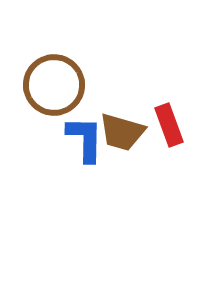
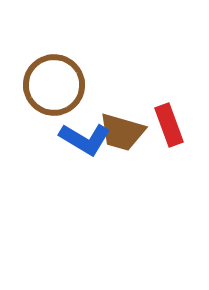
blue L-shape: rotated 120 degrees clockwise
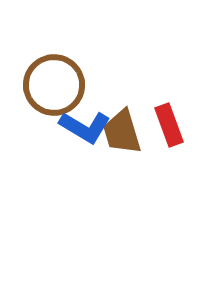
brown trapezoid: rotated 57 degrees clockwise
blue L-shape: moved 12 px up
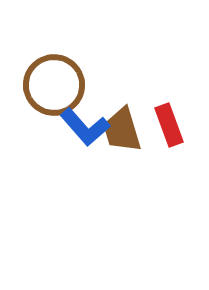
blue L-shape: rotated 18 degrees clockwise
brown trapezoid: moved 2 px up
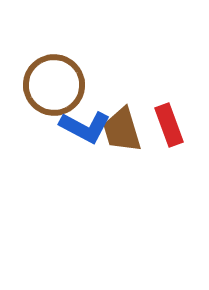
blue L-shape: rotated 21 degrees counterclockwise
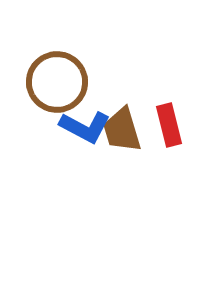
brown circle: moved 3 px right, 3 px up
red rectangle: rotated 6 degrees clockwise
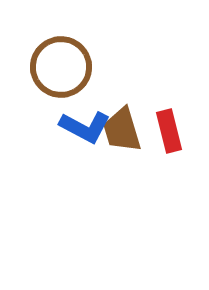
brown circle: moved 4 px right, 15 px up
red rectangle: moved 6 px down
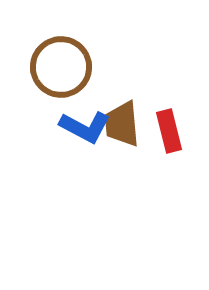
brown trapezoid: moved 6 px up; rotated 12 degrees clockwise
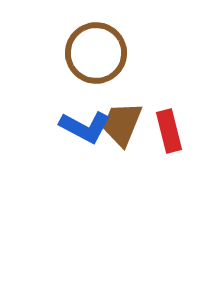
brown circle: moved 35 px right, 14 px up
brown trapezoid: rotated 27 degrees clockwise
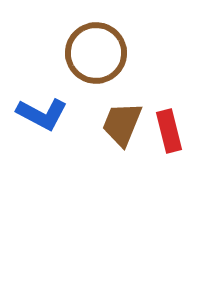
blue L-shape: moved 43 px left, 13 px up
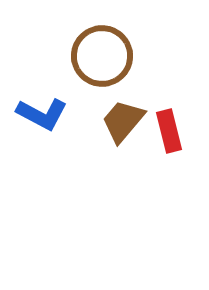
brown circle: moved 6 px right, 3 px down
brown trapezoid: moved 1 px right, 3 px up; rotated 18 degrees clockwise
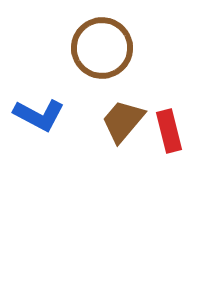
brown circle: moved 8 px up
blue L-shape: moved 3 px left, 1 px down
